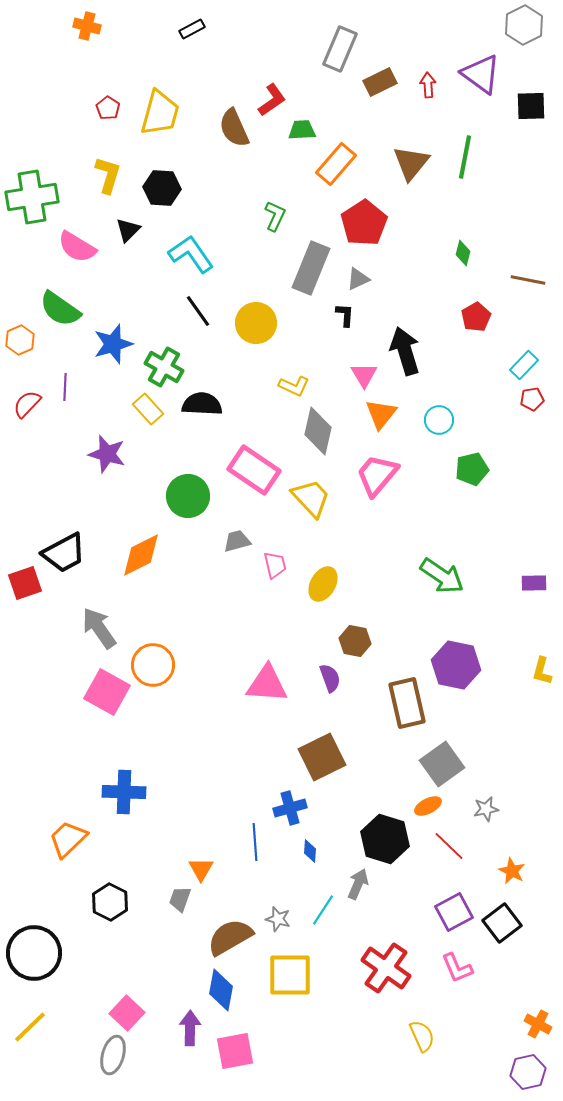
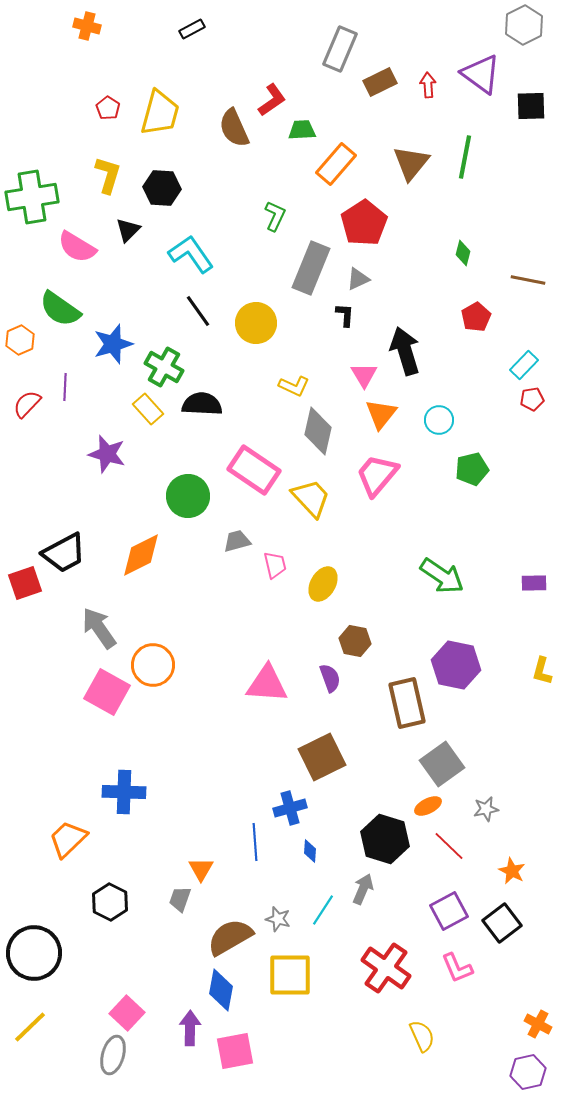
gray arrow at (358, 884): moved 5 px right, 5 px down
purple square at (454, 912): moved 5 px left, 1 px up
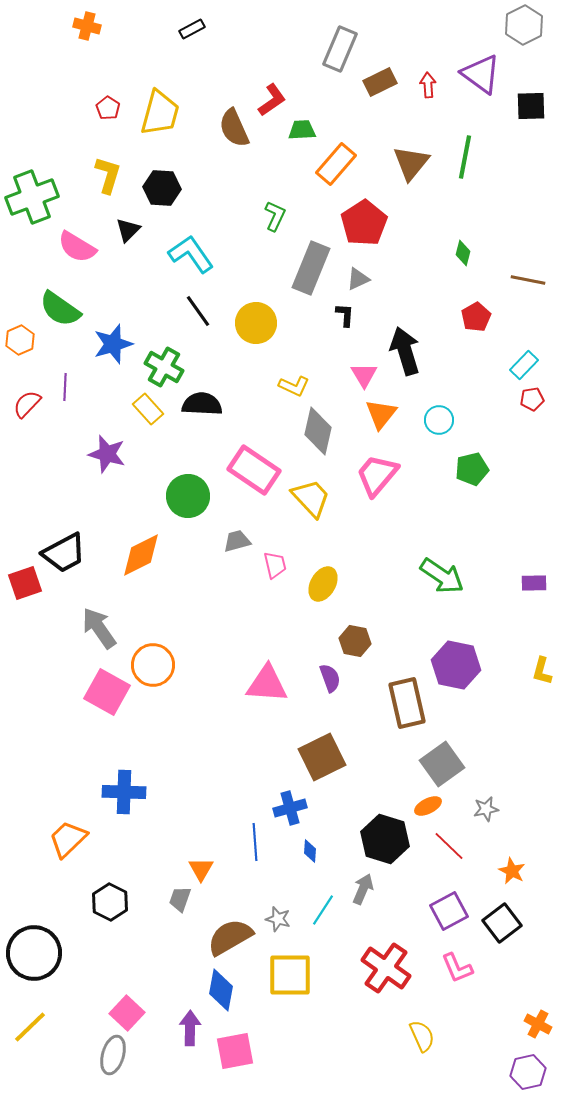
green cross at (32, 197): rotated 12 degrees counterclockwise
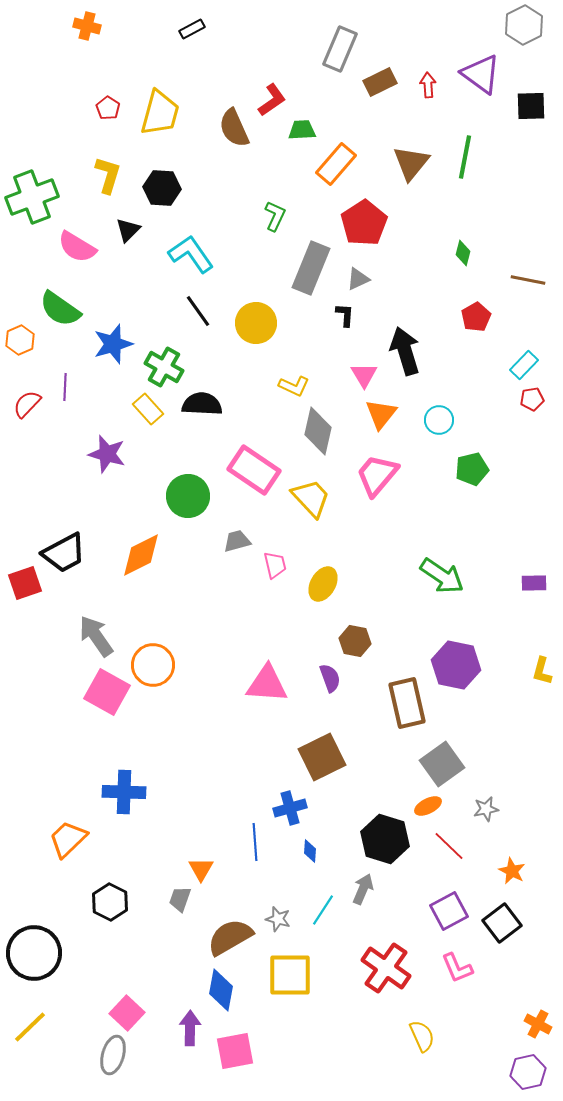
gray arrow at (99, 628): moved 3 px left, 8 px down
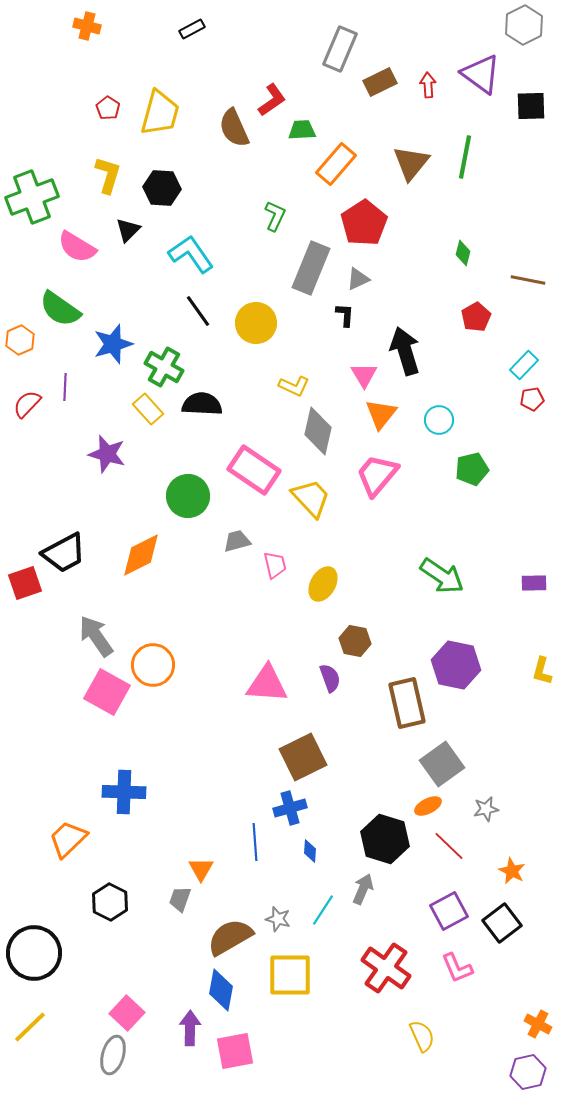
brown square at (322, 757): moved 19 px left
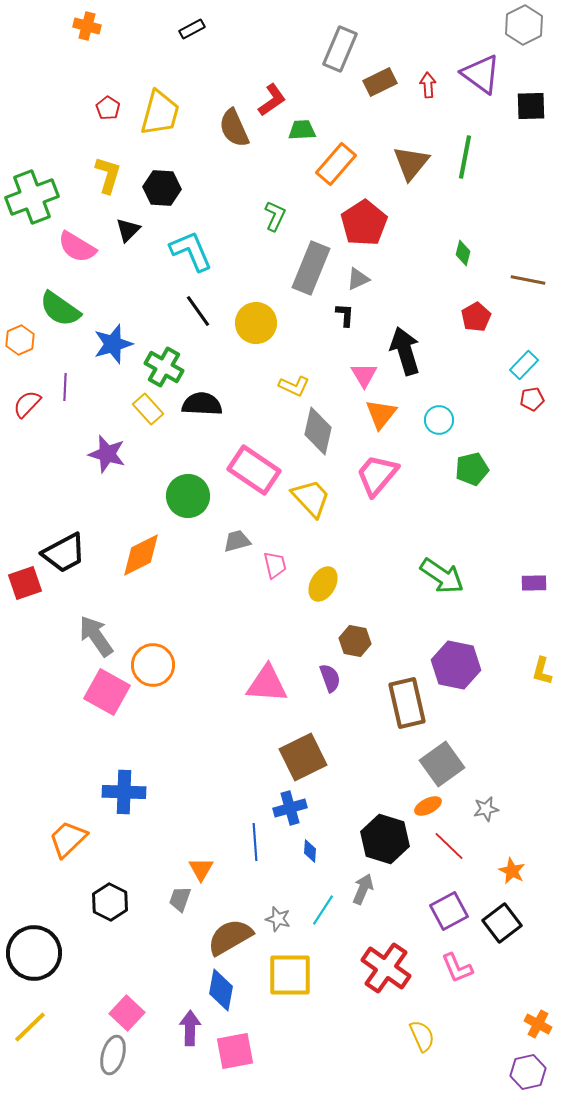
cyan L-shape at (191, 254): moved 3 px up; rotated 12 degrees clockwise
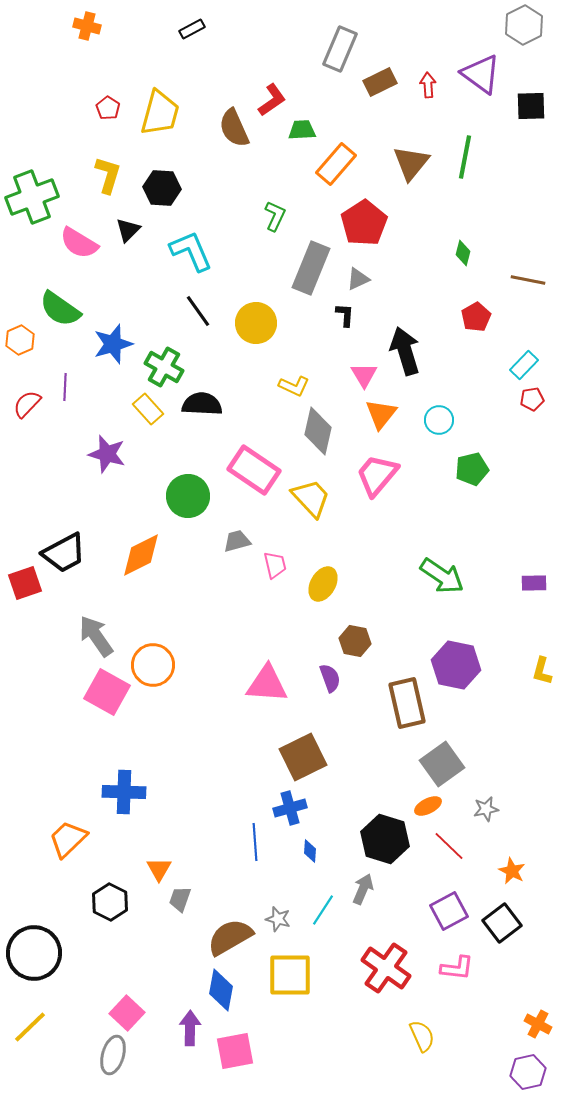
pink semicircle at (77, 247): moved 2 px right, 4 px up
orange triangle at (201, 869): moved 42 px left
pink L-shape at (457, 968): rotated 60 degrees counterclockwise
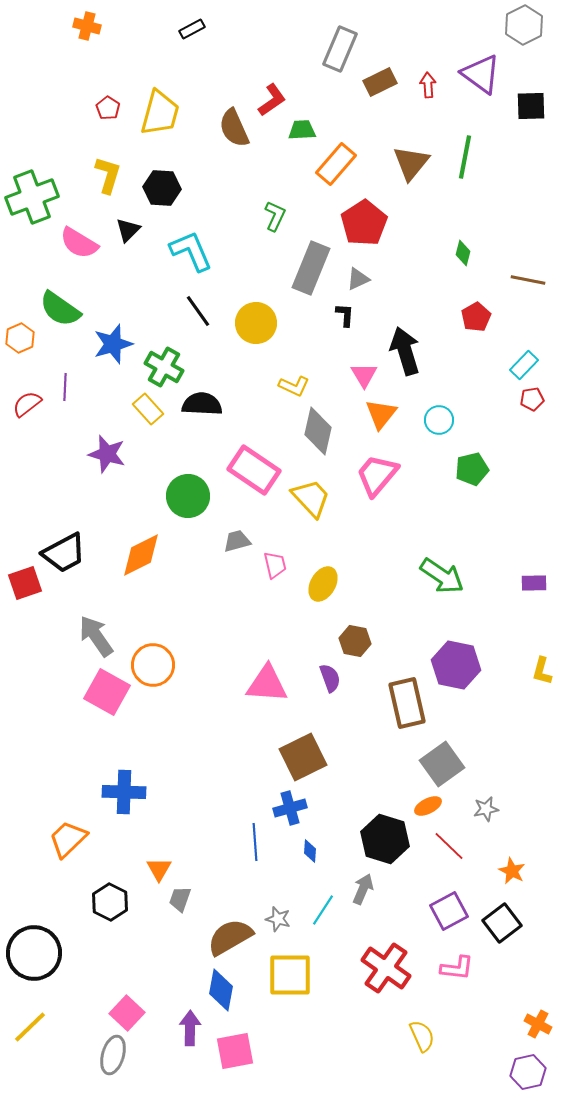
orange hexagon at (20, 340): moved 2 px up
red semicircle at (27, 404): rotated 8 degrees clockwise
